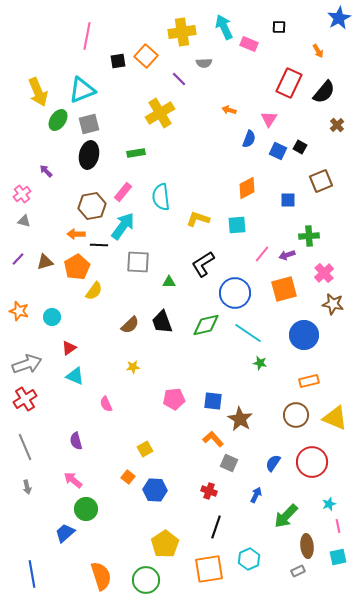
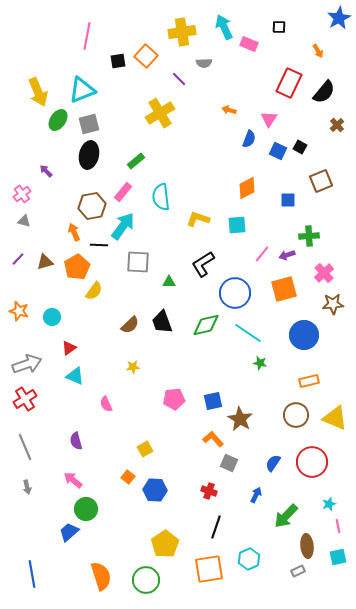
green rectangle at (136, 153): moved 8 px down; rotated 30 degrees counterclockwise
orange arrow at (76, 234): moved 2 px left, 2 px up; rotated 66 degrees clockwise
brown star at (333, 304): rotated 15 degrees counterclockwise
blue square at (213, 401): rotated 18 degrees counterclockwise
blue trapezoid at (65, 533): moved 4 px right, 1 px up
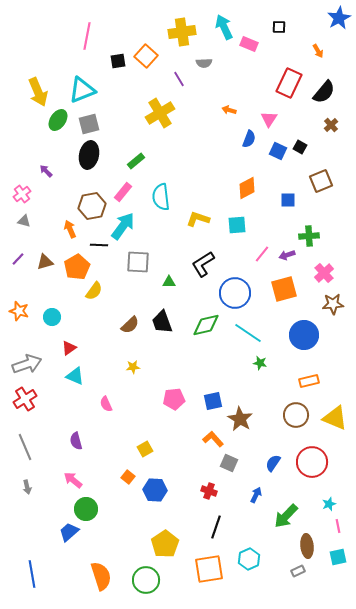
purple line at (179, 79): rotated 14 degrees clockwise
brown cross at (337, 125): moved 6 px left
orange arrow at (74, 232): moved 4 px left, 3 px up
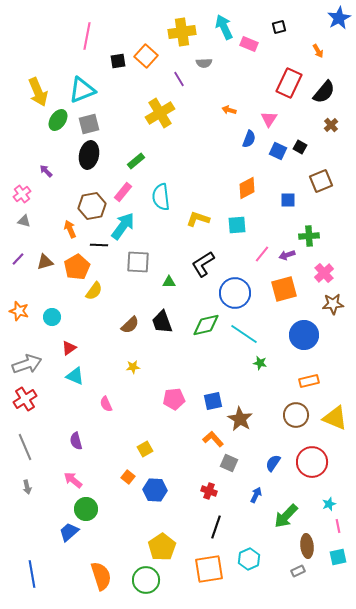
black square at (279, 27): rotated 16 degrees counterclockwise
cyan line at (248, 333): moved 4 px left, 1 px down
yellow pentagon at (165, 544): moved 3 px left, 3 px down
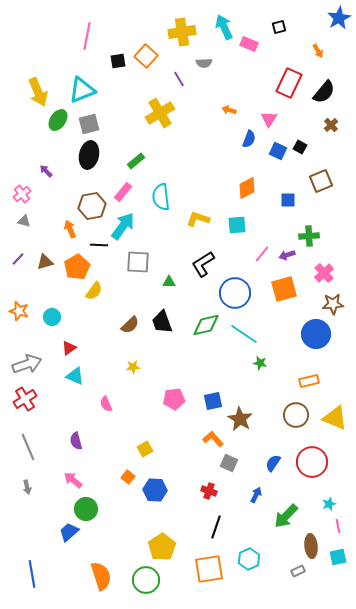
blue circle at (304, 335): moved 12 px right, 1 px up
gray line at (25, 447): moved 3 px right
brown ellipse at (307, 546): moved 4 px right
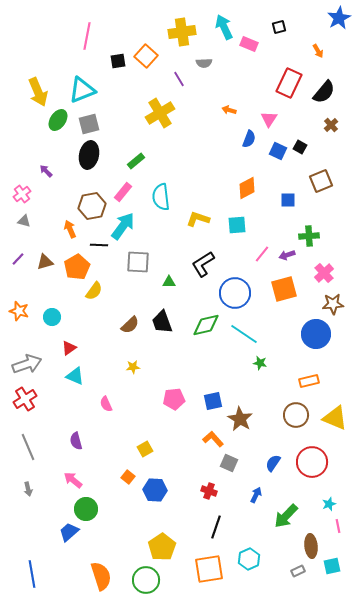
gray arrow at (27, 487): moved 1 px right, 2 px down
cyan square at (338, 557): moved 6 px left, 9 px down
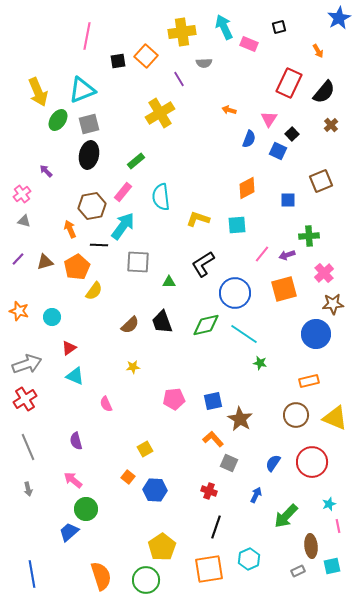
black square at (300, 147): moved 8 px left, 13 px up; rotated 16 degrees clockwise
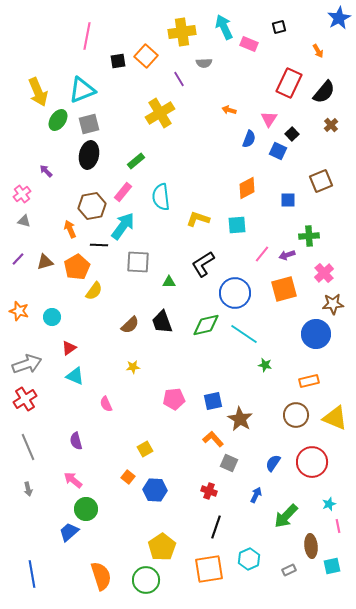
green star at (260, 363): moved 5 px right, 2 px down
gray rectangle at (298, 571): moved 9 px left, 1 px up
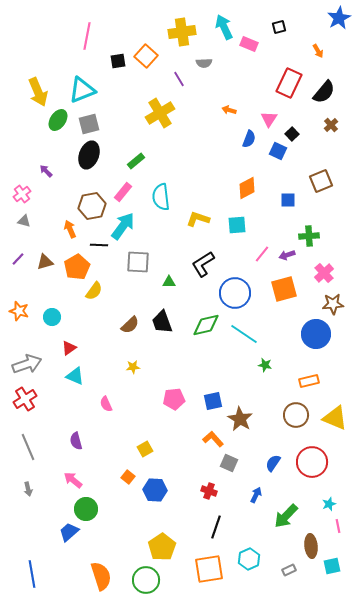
black ellipse at (89, 155): rotated 8 degrees clockwise
